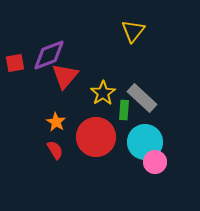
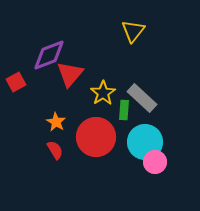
red square: moved 1 px right, 19 px down; rotated 18 degrees counterclockwise
red triangle: moved 5 px right, 2 px up
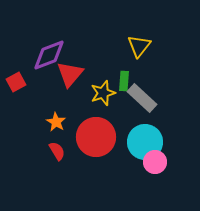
yellow triangle: moved 6 px right, 15 px down
yellow star: rotated 15 degrees clockwise
green rectangle: moved 29 px up
red semicircle: moved 2 px right, 1 px down
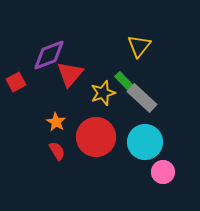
green rectangle: rotated 48 degrees counterclockwise
pink circle: moved 8 px right, 10 px down
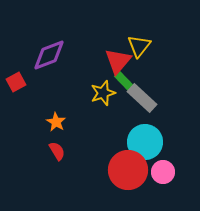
red triangle: moved 48 px right, 13 px up
red circle: moved 32 px right, 33 px down
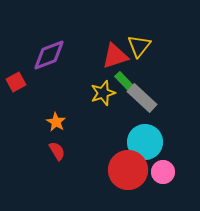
red triangle: moved 3 px left, 5 px up; rotated 32 degrees clockwise
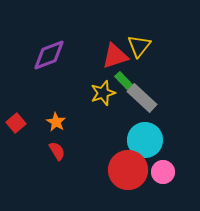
red square: moved 41 px down; rotated 12 degrees counterclockwise
cyan circle: moved 2 px up
